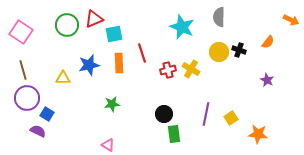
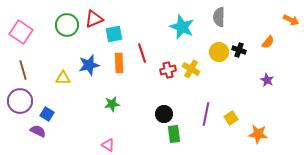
purple circle: moved 7 px left, 3 px down
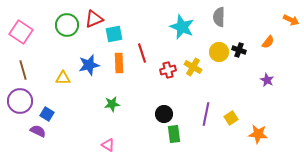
yellow cross: moved 2 px right, 2 px up
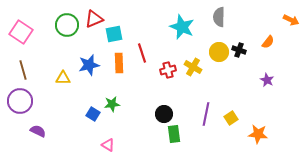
blue square: moved 46 px right
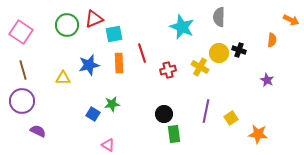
orange semicircle: moved 4 px right, 2 px up; rotated 32 degrees counterclockwise
yellow circle: moved 1 px down
yellow cross: moved 7 px right
purple circle: moved 2 px right
purple line: moved 3 px up
